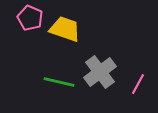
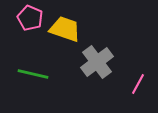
gray cross: moved 3 px left, 10 px up
green line: moved 26 px left, 8 px up
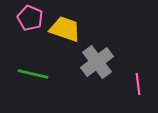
pink line: rotated 35 degrees counterclockwise
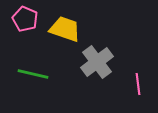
pink pentagon: moved 5 px left, 1 px down
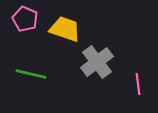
green line: moved 2 px left
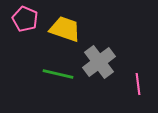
gray cross: moved 2 px right
green line: moved 27 px right
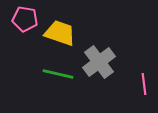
pink pentagon: rotated 15 degrees counterclockwise
yellow trapezoid: moved 5 px left, 4 px down
pink line: moved 6 px right
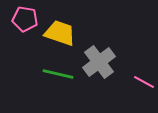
pink line: moved 2 px up; rotated 55 degrees counterclockwise
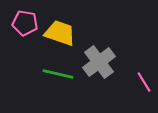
pink pentagon: moved 4 px down
pink line: rotated 30 degrees clockwise
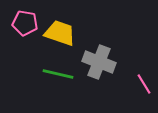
gray cross: rotated 32 degrees counterclockwise
pink line: moved 2 px down
